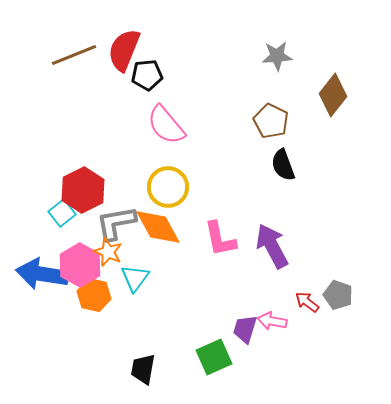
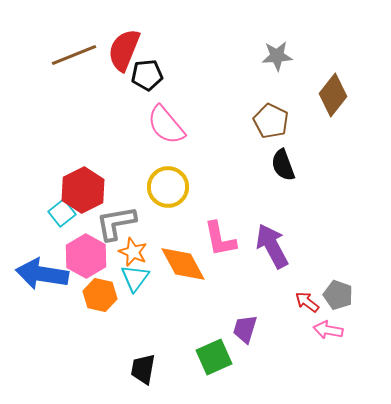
orange diamond: moved 25 px right, 37 px down
orange star: moved 25 px right
pink hexagon: moved 6 px right, 9 px up
orange hexagon: moved 6 px right
pink arrow: moved 56 px right, 9 px down
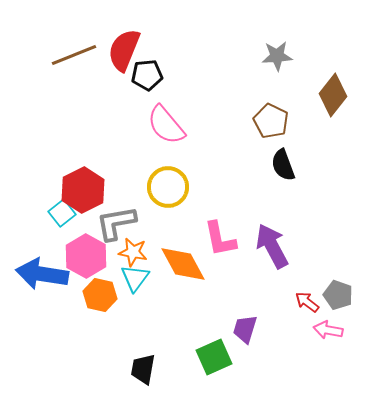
orange star: rotated 12 degrees counterclockwise
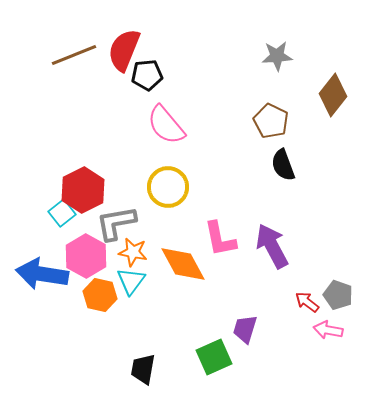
cyan triangle: moved 4 px left, 3 px down
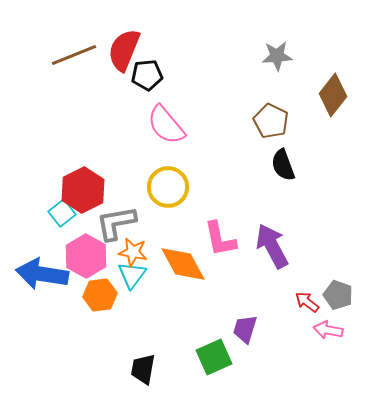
cyan triangle: moved 1 px right, 6 px up
orange hexagon: rotated 20 degrees counterclockwise
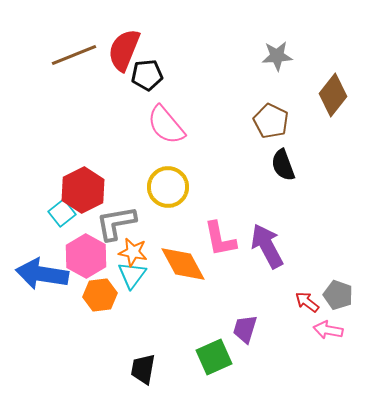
purple arrow: moved 5 px left
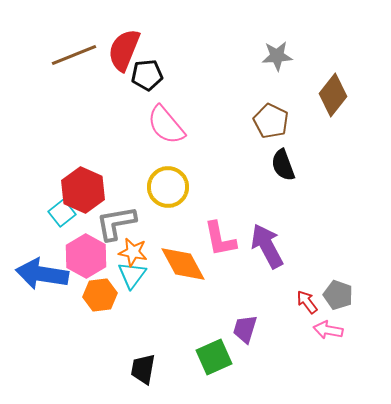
red hexagon: rotated 9 degrees counterclockwise
red arrow: rotated 15 degrees clockwise
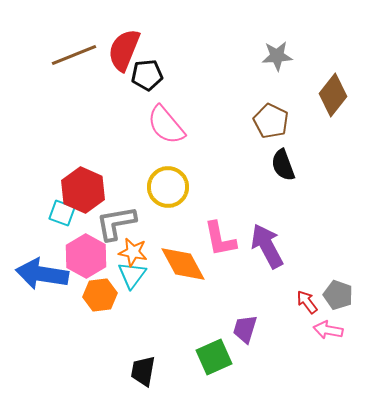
cyan square: rotated 32 degrees counterclockwise
black trapezoid: moved 2 px down
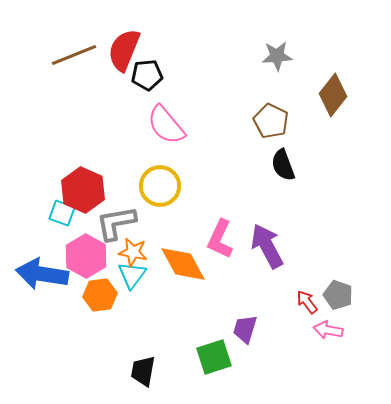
yellow circle: moved 8 px left, 1 px up
pink L-shape: rotated 36 degrees clockwise
green square: rotated 6 degrees clockwise
